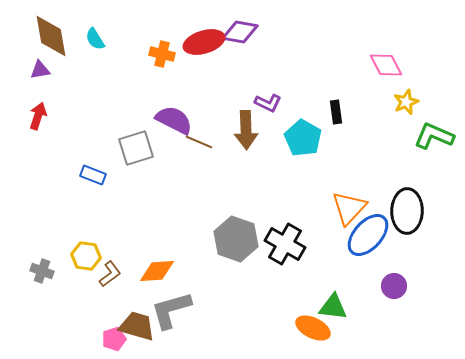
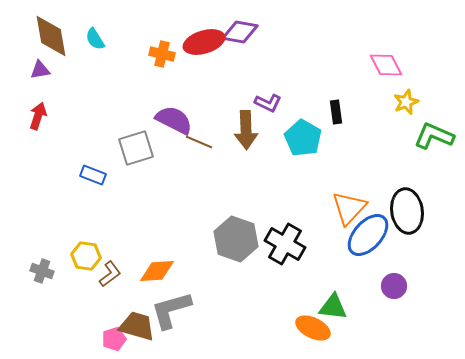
black ellipse: rotated 9 degrees counterclockwise
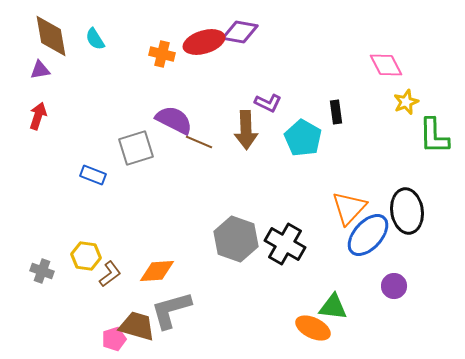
green L-shape: rotated 114 degrees counterclockwise
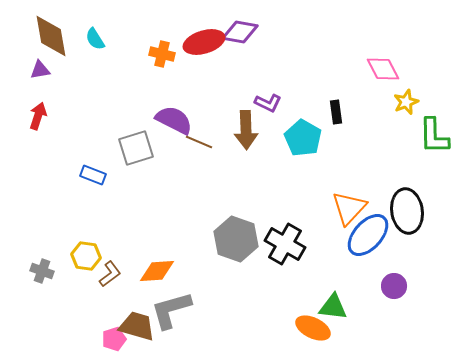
pink diamond: moved 3 px left, 4 px down
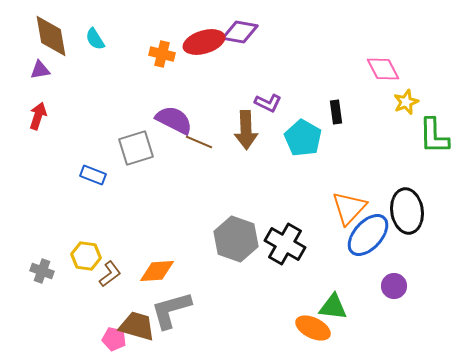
pink pentagon: rotated 30 degrees clockwise
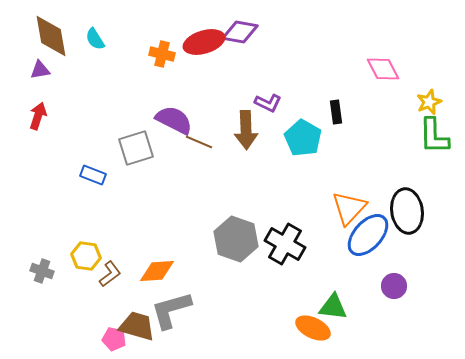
yellow star: moved 23 px right
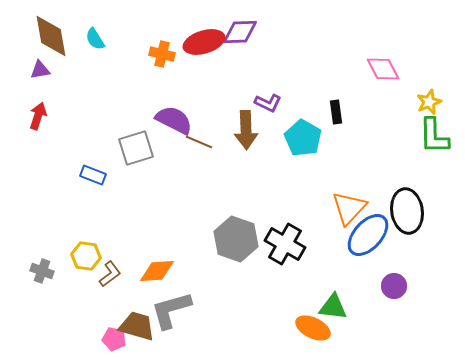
purple diamond: rotated 12 degrees counterclockwise
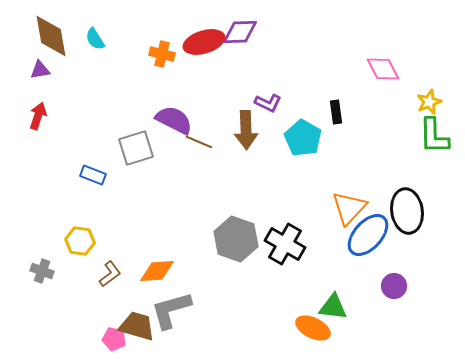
yellow hexagon: moved 6 px left, 15 px up
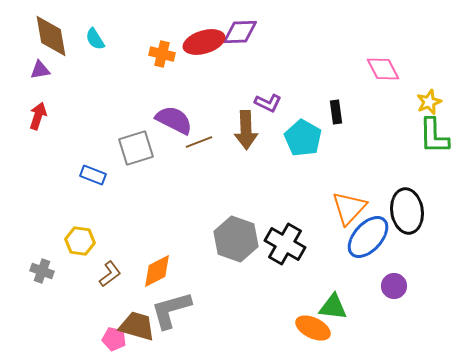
brown line: rotated 44 degrees counterclockwise
blue ellipse: moved 2 px down
orange diamond: rotated 24 degrees counterclockwise
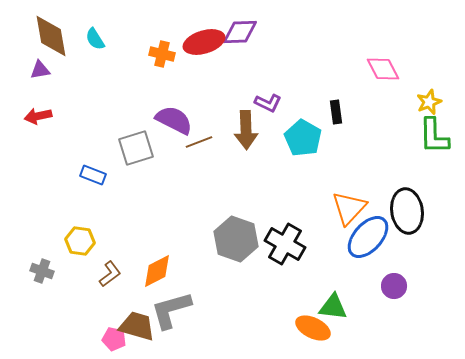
red arrow: rotated 120 degrees counterclockwise
